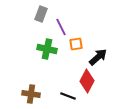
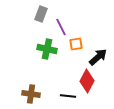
black line: rotated 14 degrees counterclockwise
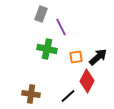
orange square: moved 13 px down
black line: rotated 49 degrees counterclockwise
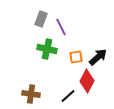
gray rectangle: moved 5 px down
